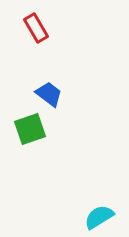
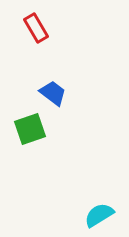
blue trapezoid: moved 4 px right, 1 px up
cyan semicircle: moved 2 px up
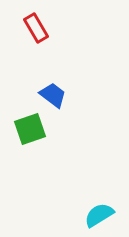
blue trapezoid: moved 2 px down
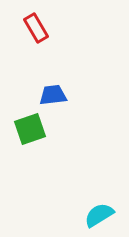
blue trapezoid: rotated 44 degrees counterclockwise
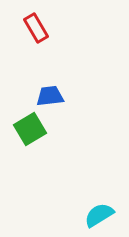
blue trapezoid: moved 3 px left, 1 px down
green square: rotated 12 degrees counterclockwise
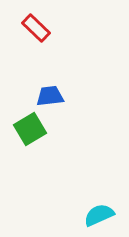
red rectangle: rotated 16 degrees counterclockwise
cyan semicircle: rotated 8 degrees clockwise
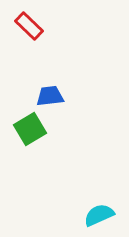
red rectangle: moved 7 px left, 2 px up
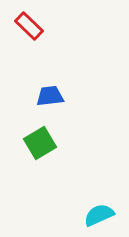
green square: moved 10 px right, 14 px down
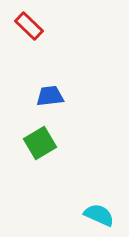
cyan semicircle: rotated 48 degrees clockwise
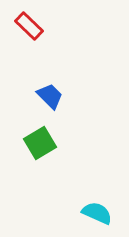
blue trapezoid: rotated 52 degrees clockwise
cyan semicircle: moved 2 px left, 2 px up
